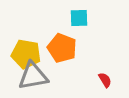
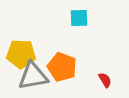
orange pentagon: moved 19 px down
yellow pentagon: moved 5 px left; rotated 8 degrees counterclockwise
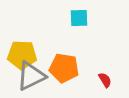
yellow pentagon: moved 1 px right, 1 px down
orange pentagon: moved 2 px right, 1 px down; rotated 12 degrees counterclockwise
gray triangle: moved 2 px left; rotated 16 degrees counterclockwise
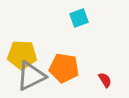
cyan square: rotated 18 degrees counterclockwise
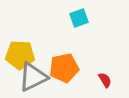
yellow pentagon: moved 2 px left
orange pentagon: rotated 20 degrees counterclockwise
gray triangle: moved 2 px right, 1 px down
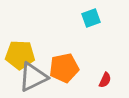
cyan square: moved 12 px right
red semicircle: rotated 56 degrees clockwise
